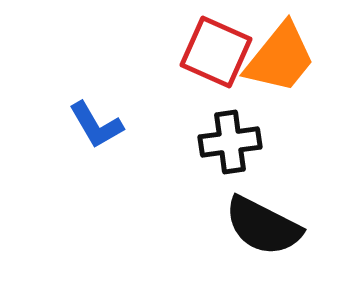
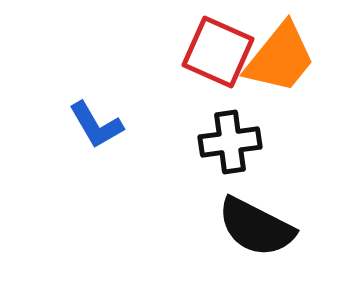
red square: moved 2 px right
black semicircle: moved 7 px left, 1 px down
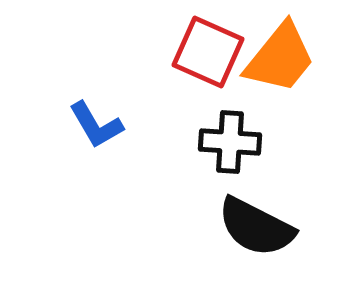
red square: moved 10 px left
black cross: rotated 12 degrees clockwise
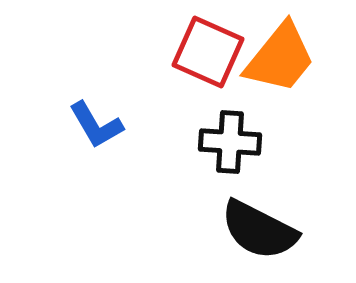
black semicircle: moved 3 px right, 3 px down
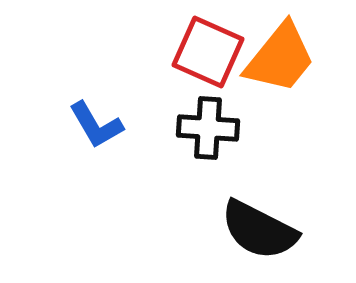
black cross: moved 22 px left, 14 px up
